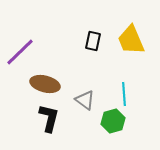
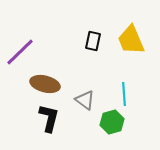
green hexagon: moved 1 px left, 1 px down
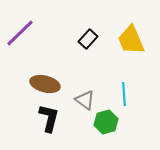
black rectangle: moved 5 px left, 2 px up; rotated 30 degrees clockwise
purple line: moved 19 px up
green hexagon: moved 6 px left
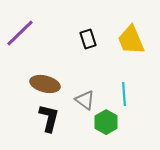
black rectangle: rotated 60 degrees counterclockwise
green hexagon: rotated 15 degrees counterclockwise
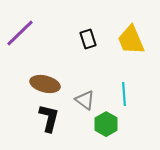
green hexagon: moved 2 px down
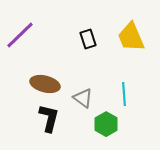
purple line: moved 2 px down
yellow trapezoid: moved 3 px up
gray triangle: moved 2 px left, 2 px up
